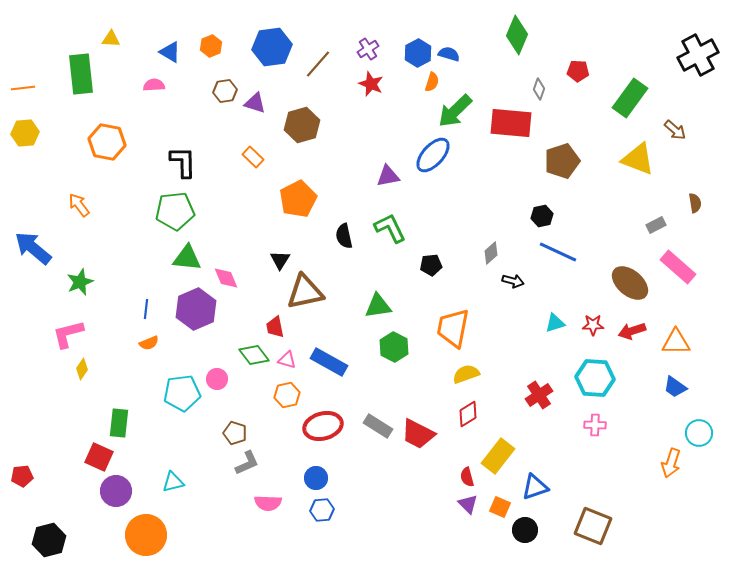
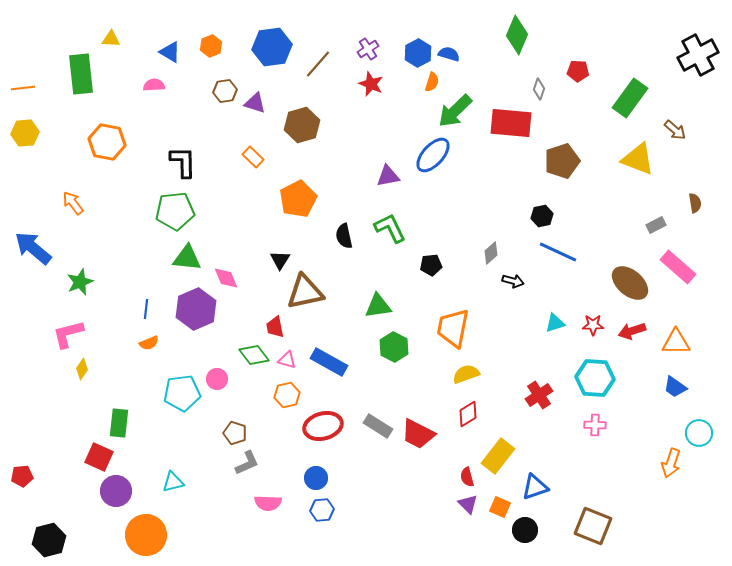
orange arrow at (79, 205): moved 6 px left, 2 px up
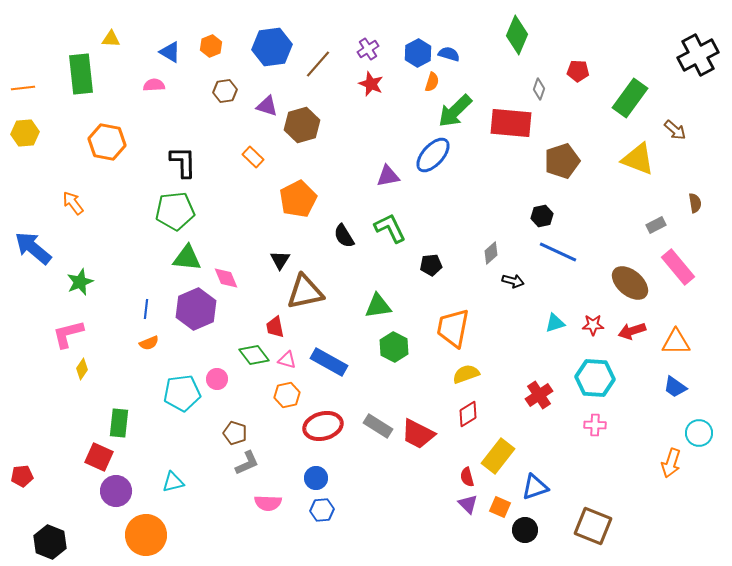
purple triangle at (255, 103): moved 12 px right, 3 px down
black semicircle at (344, 236): rotated 20 degrees counterclockwise
pink rectangle at (678, 267): rotated 9 degrees clockwise
black hexagon at (49, 540): moved 1 px right, 2 px down; rotated 24 degrees counterclockwise
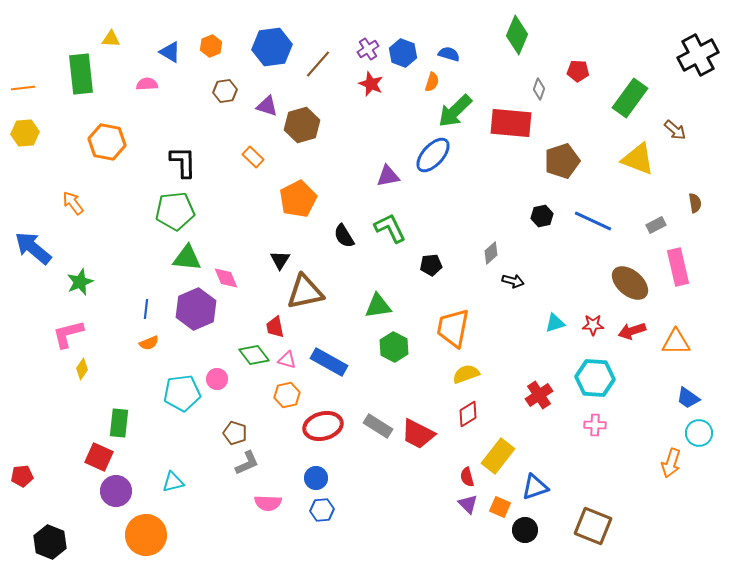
blue hexagon at (418, 53): moved 15 px left; rotated 12 degrees counterclockwise
pink semicircle at (154, 85): moved 7 px left, 1 px up
blue line at (558, 252): moved 35 px right, 31 px up
pink rectangle at (678, 267): rotated 27 degrees clockwise
blue trapezoid at (675, 387): moved 13 px right, 11 px down
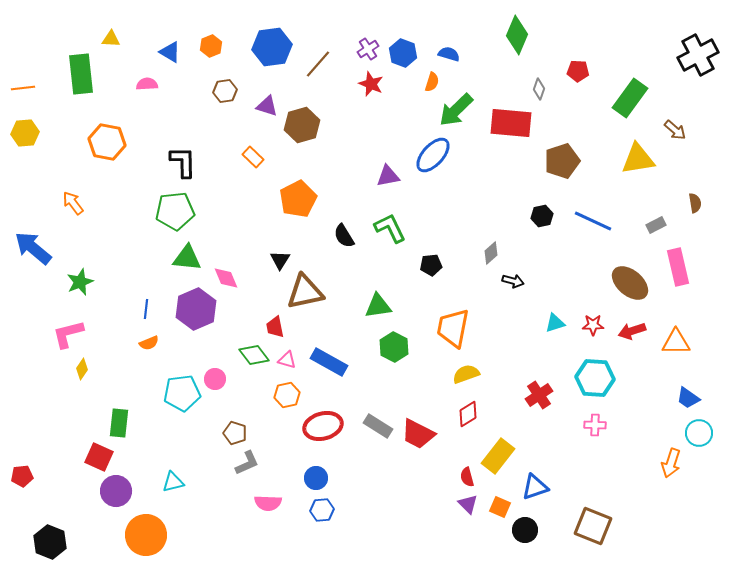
green arrow at (455, 111): moved 1 px right, 1 px up
yellow triangle at (638, 159): rotated 30 degrees counterclockwise
pink circle at (217, 379): moved 2 px left
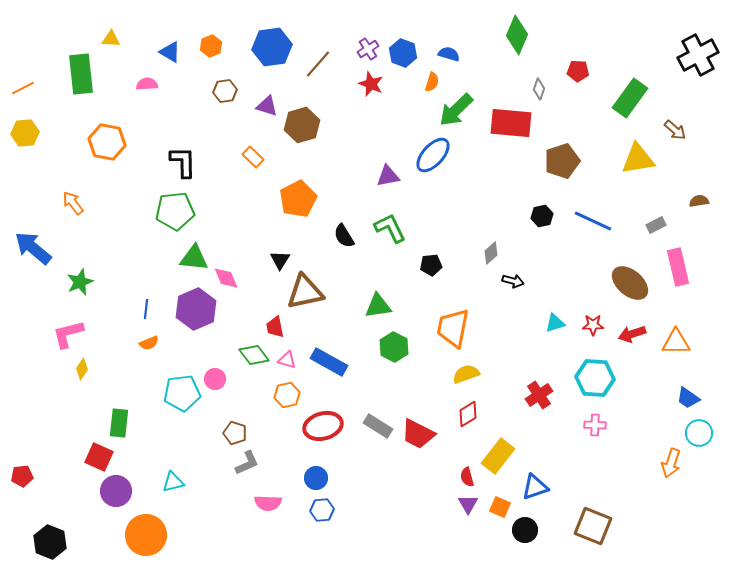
orange line at (23, 88): rotated 20 degrees counterclockwise
brown semicircle at (695, 203): moved 4 px right, 2 px up; rotated 90 degrees counterclockwise
green triangle at (187, 258): moved 7 px right
red arrow at (632, 331): moved 3 px down
purple triangle at (468, 504): rotated 15 degrees clockwise
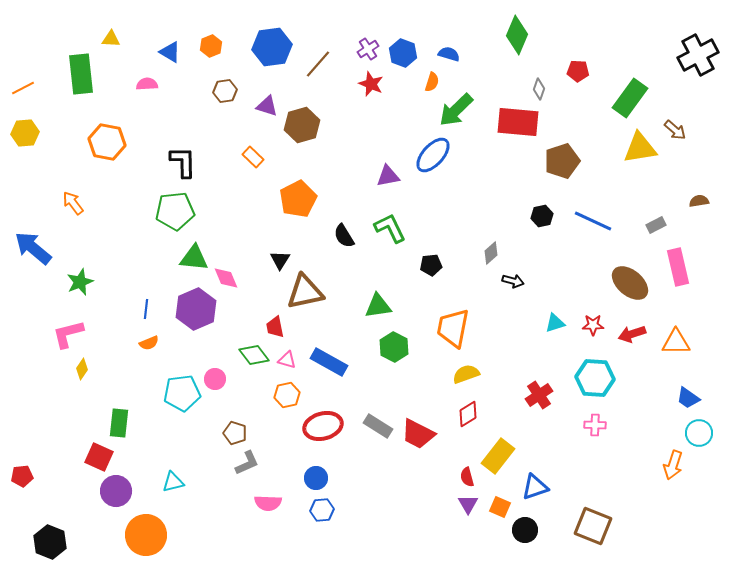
red rectangle at (511, 123): moved 7 px right, 1 px up
yellow triangle at (638, 159): moved 2 px right, 11 px up
orange arrow at (671, 463): moved 2 px right, 2 px down
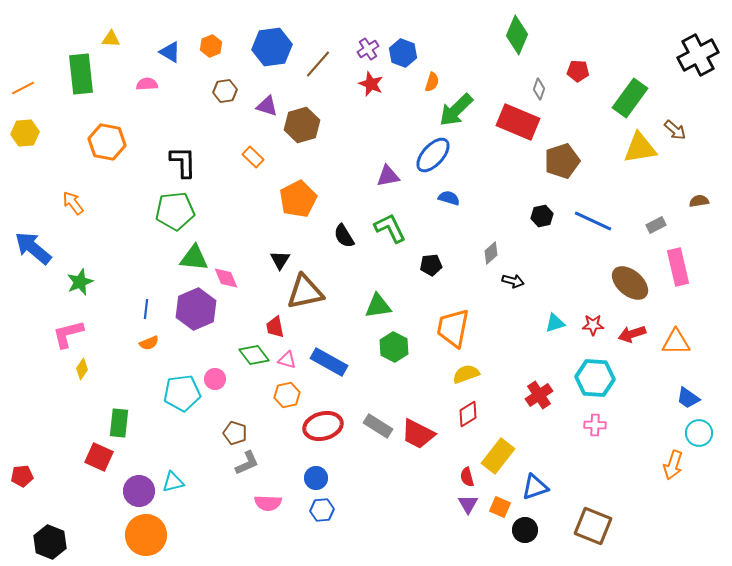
blue semicircle at (449, 54): moved 144 px down
red rectangle at (518, 122): rotated 18 degrees clockwise
purple circle at (116, 491): moved 23 px right
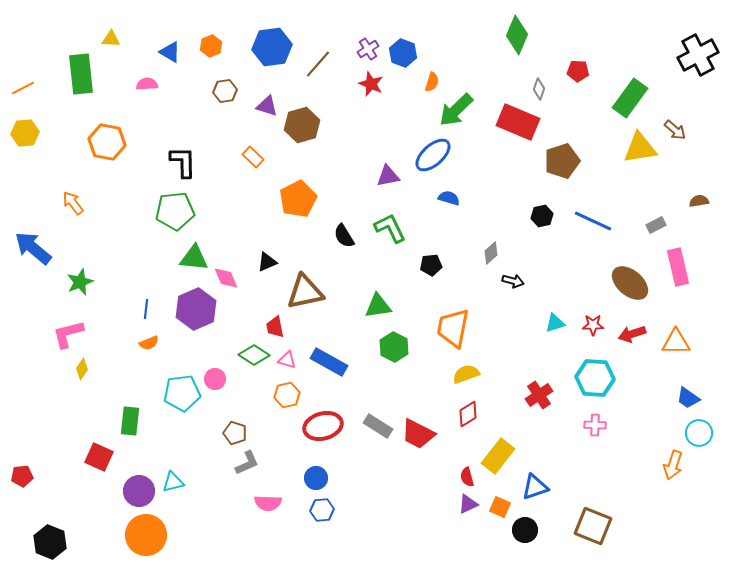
blue ellipse at (433, 155): rotated 6 degrees clockwise
black triangle at (280, 260): moved 13 px left, 2 px down; rotated 35 degrees clockwise
green diamond at (254, 355): rotated 20 degrees counterclockwise
green rectangle at (119, 423): moved 11 px right, 2 px up
purple triangle at (468, 504): rotated 35 degrees clockwise
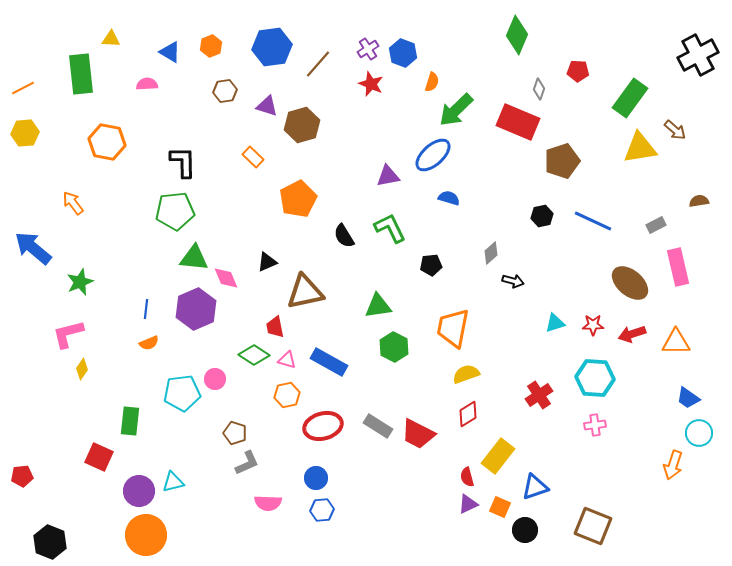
pink cross at (595, 425): rotated 10 degrees counterclockwise
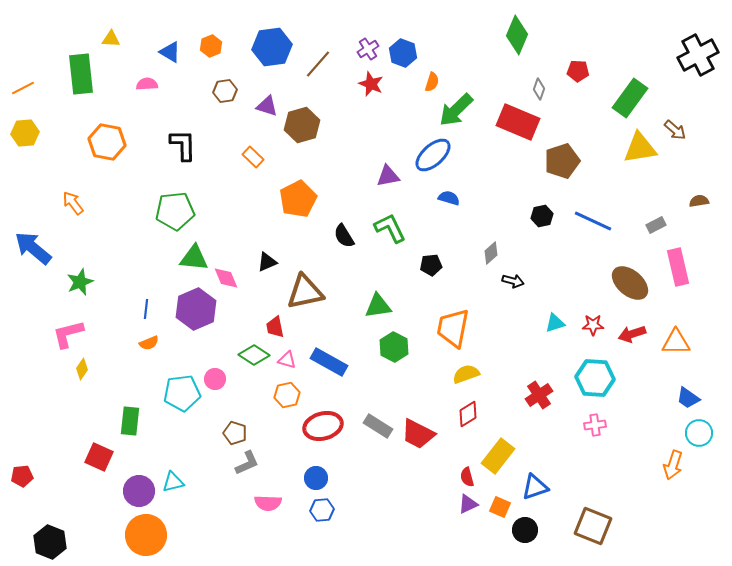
black L-shape at (183, 162): moved 17 px up
